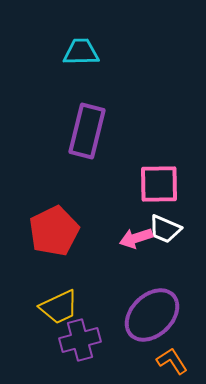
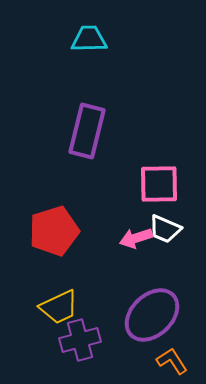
cyan trapezoid: moved 8 px right, 13 px up
red pentagon: rotated 9 degrees clockwise
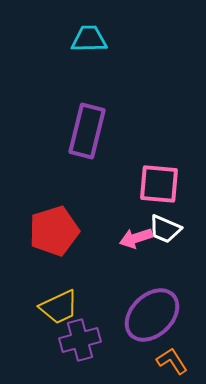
pink square: rotated 6 degrees clockwise
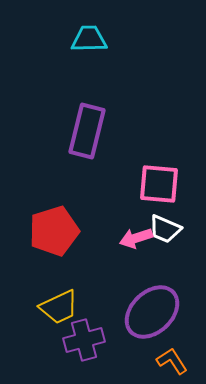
purple ellipse: moved 3 px up
purple cross: moved 4 px right
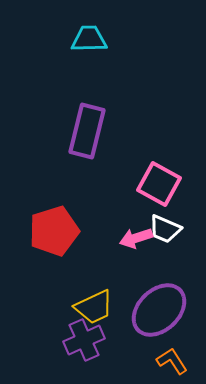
pink square: rotated 24 degrees clockwise
yellow trapezoid: moved 35 px right
purple ellipse: moved 7 px right, 2 px up
purple cross: rotated 9 degrees counterclockwise
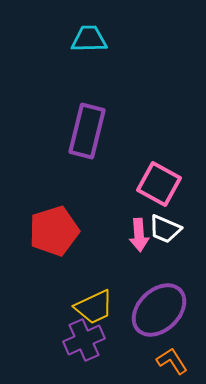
pink arrow: moved 3 px right, 3 px up; rotated 76 degrees counterclockwise
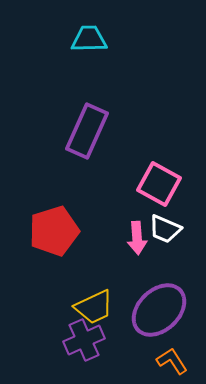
purple rectangle: rotated 10 degrees clockwise
pink arrow: moved 2 px left, 3 px down
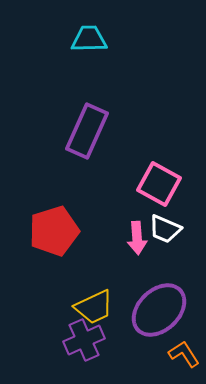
orange L-shape: moved 12 px right, 7 px up
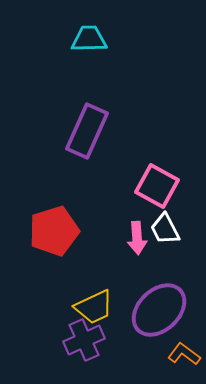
pink square: moved 2 px left, 2 px down
white trapezoid: rotated 40 degrees clockwise
orange L-shape: rotated 20 degrees counterclockwise
